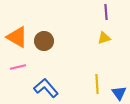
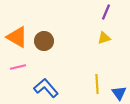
purple line: rotated 28 degrees clockwise
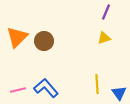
orange triangle: rotated 45 degrees clockwise
pink line: moved 23 px down
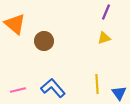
orange triangle: moved 2 px left, 13 px up; rotated 35 degrees counterclockwise
blue L-shape: moved 7 px right
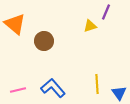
yellow triangle: moved 14 px left, 12 px up
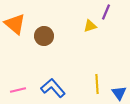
brown circle: moved 5 px up
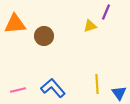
orange triangle: rotated 45 degrees counterclockwise
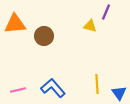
yellow triangle: rotated 32 degrees clockwise
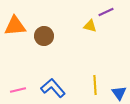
purple line: rotated 42 degrees clockwise
orange triangle: moved 2 px down
yellow line: moved 2 px left, 1 px down
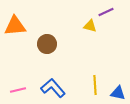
brown circle: moved 3 px right, 8 px down
blue triangle: moved 1 px left; rotated 42 degrees counterclockwise
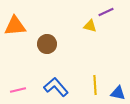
blue L-shape: moved 3 px right, 1 px up
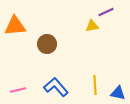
yellow triangle: moved 2 px right; rotated 24 degrees counterclockwise
